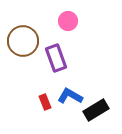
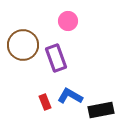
brown circle: moved 4 px down
black rectangle: moved 5 px right; rotated 20 degrees clockwise
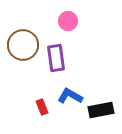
purple rectangle: rotated 12 degrees clockwise
red rectangle: moved 3 px left, 5 px down
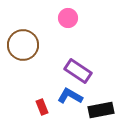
pink circle: moved 3 px up
purple rectangle: moved 22 px right, 13 px down; rotated 48 degrees counterclockwise
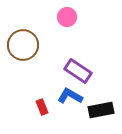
pink circle: moved 1 px left, 1 px up
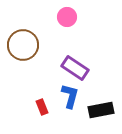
purple rectangle: moved 3 px left, 3 px up
blue L-shape: rotated 75 degrees clockwise
